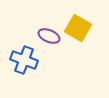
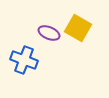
purple ellipse: moved 3 px up
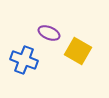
yellow square: moved 23 px down
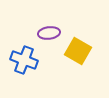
purple ellipse: rotated 30 degrees counterclockwise
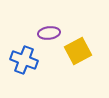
yellow square: rotated 32 degrees clockwise
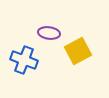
purple ellipse: rotated 15 degrees clockwise
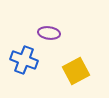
yellow square: moved 2 px left, 20 px down
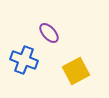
purple ellipse: rotated 40 degrees clockwise
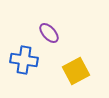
blue cross: rotated 12 degrees counterclockwise
